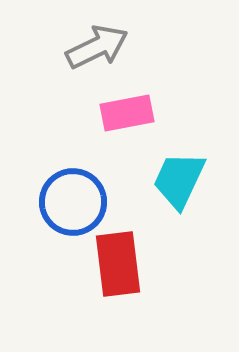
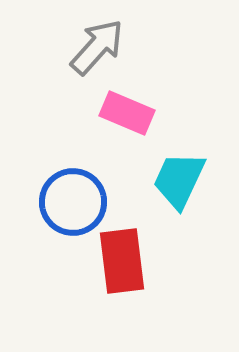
gray arrow: rotated 22 degrees counterclockwise
pink rectangle: rotated 34 degrees clockwise
red rectangle: moved 4 px right, 3 px up
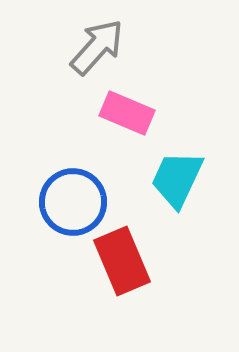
cyan trapezoid: moved 2 px left, 1 px up
red rectangle: rotated 16 degrees counterclockwise
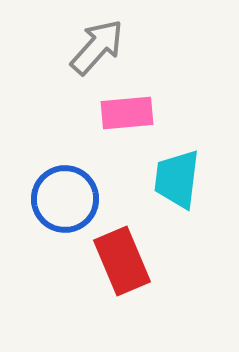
pink rectangle: rotated 28 degrees counterclockwise
cyan trapezoid: rotated 18 degrees counterclockwise
blue circle: moved 8 px left, 3 px up
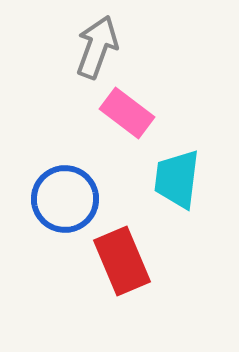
gray arrow: rotated 22 degrees counterclockwise
pink rectangle: rotated 42 degrees clockwise
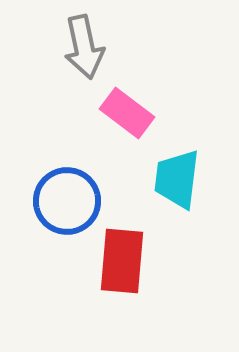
gray arrow: moved 13 px left; rotated 148 degrees clockwise
blue circle: moved 2 px right, 2 px down
red rectangle: rotated 28 degrees clockwise
